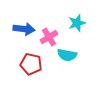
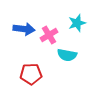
pink cross: moved 2 px up
red pentagon: moved 10 px down; rotated 15 degrees counterclockwise
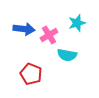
red pentagon: rotated 25 degrees clockwise
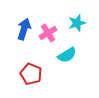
blue arrow: rotated 80 degrees counterclockwise
pink cross: moved 1 px left, 2 px up
cyan semicircle: rotated 42 degrees counterclockwise
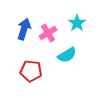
cyan star: rotated 18 degrees counterclockwise
red pentagon: moved 3 px up; rotated 15 degrees counterclockwise
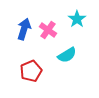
cyan star: moved 4 px up
pink cross: moved 3 px up; rotated 24 degrees counterclockwise
red pentagon: rotated 30 degrees counterclockwise
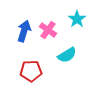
blue arrow: moved 2 px down
red pentagon: rotated 20 degrees clockwise
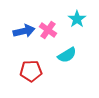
blue arrow: rotated 60 degrees clockwise
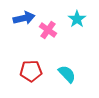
blue arrow: moved 13 px up
cyan semicircle: moved 19 px down; rotated 102 degrees counterclockwise
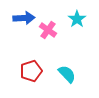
blue arrow: rotated 10 degrees clockwise
red pentagon: rotated 15 degrees counterclockwise
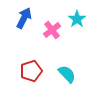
blue arrow: rotated 60 degrees counterclockwise
pink cross: moved 4 px right; rotated 18 degrees clockwise
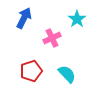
pink cross: moved 8 px down; rotated 12 degrees clockwise
